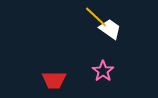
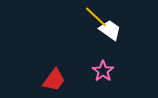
white trapezoid: moved 1 px down
red trapezoid: rotated 55 degrees counterclockwise
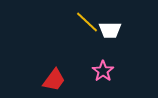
yellow line: moved 9 px left, 5 px down
white trapezoid: rotated 145 degrees clockwise
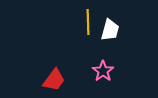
yellow line: moved 1 px right; rotated 45 degrees clockwise
white trapezoid: rotated 75 degrees counterclockwise
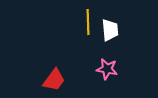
white trapezoid: rotated 20 degrees counterclockwise
pink star: moved 4 px right, 2 px up; rotated 25 degrees counterclockwise
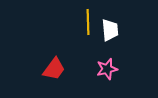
pink star: rotated 25 degrees counterclockwise
red trapezoid: moved 11 px up
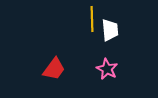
yellow line: moved 4 px right, 3 px up
pink star: rotated 30 degrees counterclockwise
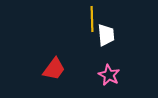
white trapezoid: moved 4 px left, 5 px down
pink star: moved 2 px right, 6 px down
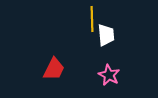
red trapezoid: rotated 10 degrees counterclockwise
